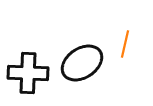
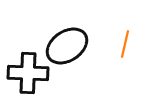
black ellipse: moved 15 px left, 17 px up
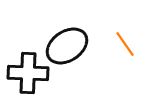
orange line: rotated 48 degrees counterclockwise
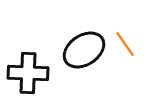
black ellipse: moved 17 px right, 4 px down
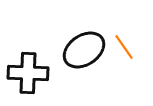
orange line: moved 1 px left, 3 px down
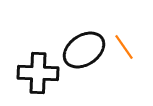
black cross: moved 10 px right
